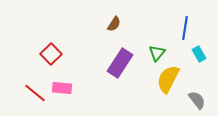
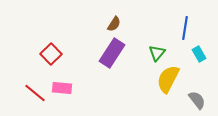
purple rectangle: moved 8 px left, 10 px up
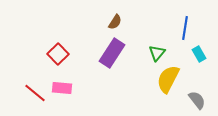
brown semicircle: moved 1 px right, 2 px up
red square: moved 7 px right
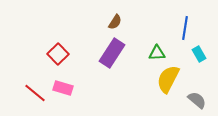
green triangle: rotated 48 degrees clockwise
pink rectangle: moved 1 px right; rotated 12 degrees clockwise
gray semicircle: rotated 12 degrees counterclockwise
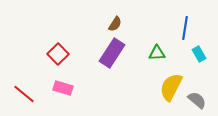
brown semicircle: moved 2 px down
yellow semicircle: moved 3 px right, 8 px down
red line: moved 11 px left, 1 px down
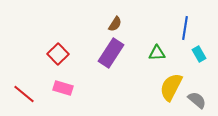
purple rectangle: moved 1 px left
